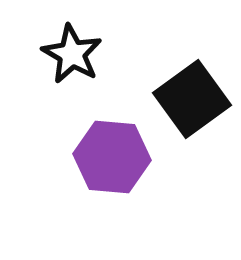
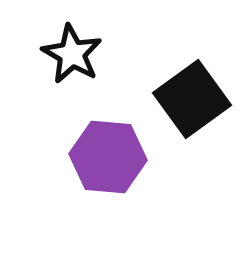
purple hexagon: moved 4 px left
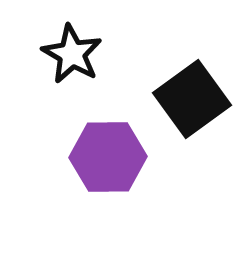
purple hexagon: rotated 6 degrees counterclockwise
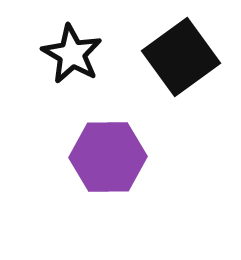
black square: moved 11 px left, 42 px up
